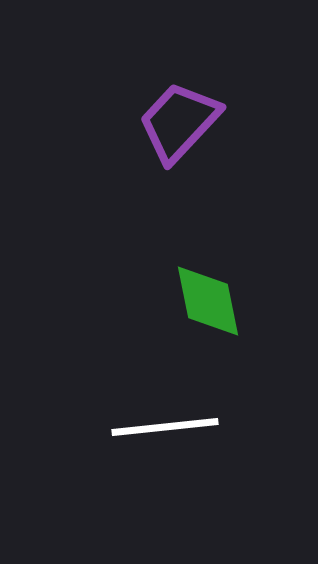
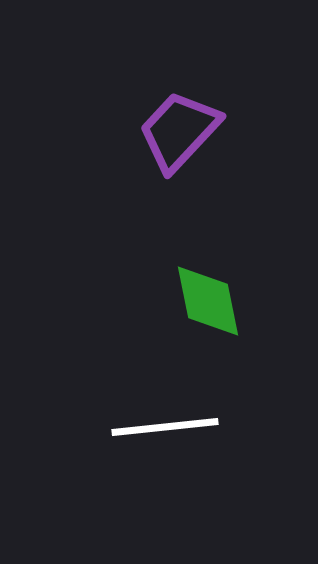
purple trapezoid: moved 9 px down
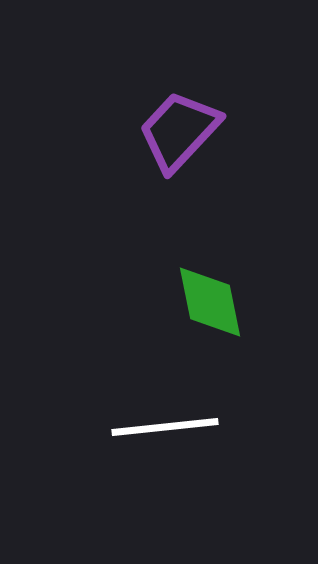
green diamond: moved 2 px right, 1 px down
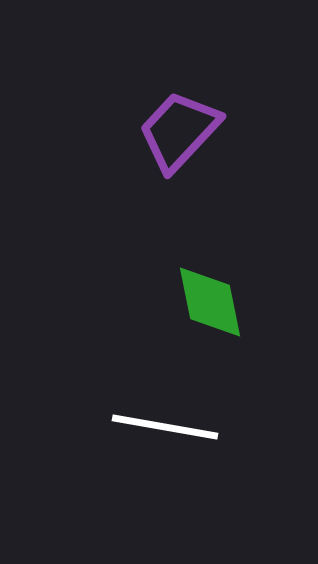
white line: rotated 16 degrees clockwise
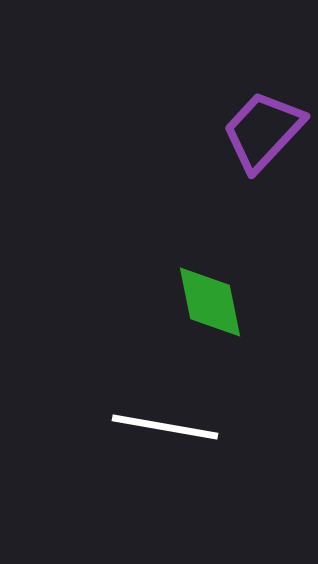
purple trapezoid: moved 84 px right
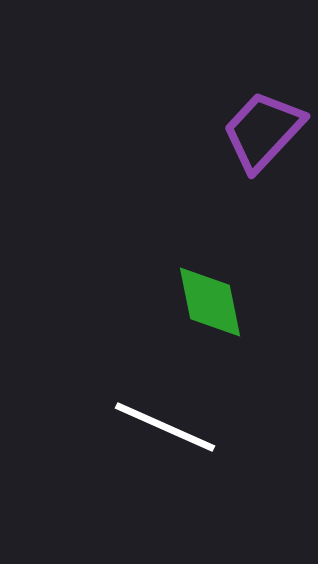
white line: rotated 14 degrees clockwise
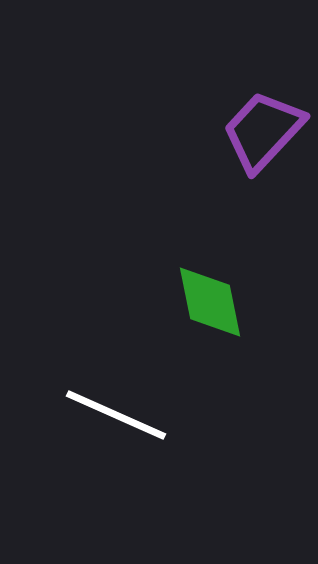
white line: moved 49 px left, 12 px up
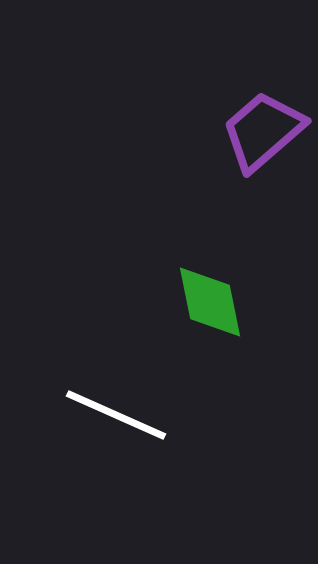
purple trapezoid: rotated 6 degrees clockwise
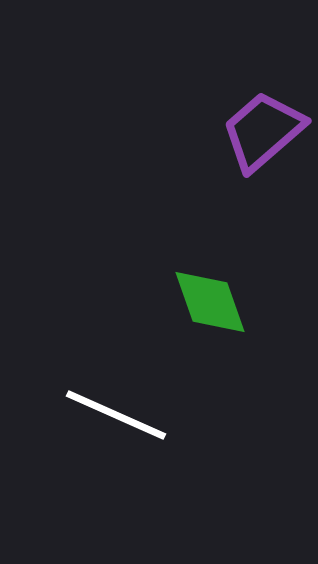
green diamond: rotated 8 degrees counterclockwise
